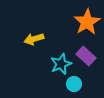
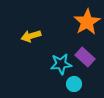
yellow arrow: moved 3 px left, 3 px up
purple rectangle: moved 1 px left, 1 px down
cyan star: rotated 15 degrees clockwise
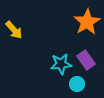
yellow arrow: moved 17 px left, 6 px up; rotated 114 degrees counterclockwise
purple rectangle: moved 1 px right, 3 px down; rotated 12 degrees clockwise
cyan circle: moved 3 px right
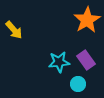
orange star: moved 2 px up
cyan star: moved 2 px left, 2 px up
cyan circle: moved 1 px right
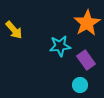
orange star: moved 3 px down
cyan star: moved 1 px right, 16 px up
cyan circle: moved 2 px right, 1 px down
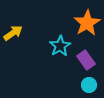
yellow arrow: moved 1 px left, 3 px down; rotated 84 degrees counterclockwise
cyan star: rotated 25 degrees counterclockwise
cyan circle: moved 9 px right
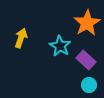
yellow arrow: moved 8 px right, 5 px down; rotated 36 degrees counterclockwise
cyan star: rotated 10 degrees counterclockwise
purple rectangle: rotated 12 degrees counterclockwise
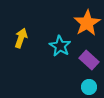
purple rectangle: moved 3 px right
cyan circle: moved 2 px down
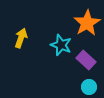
cyan star: moved 1 px right, 1 px up; rotated 10 degrees counterclockwise
purple rectangle: moved 3 px left
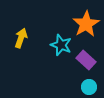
orange star: moved 1 px left, 1 px down
